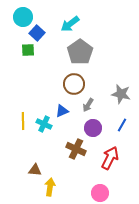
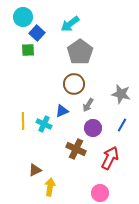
brown triangle: rotated 32 degrees counterclockwise
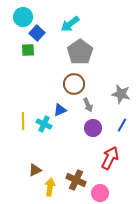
gray arrow: rotated 56 degrees counterclockwise
blue triangle: moved 2 px left, 1 px up
brown cross: moved 31 px down
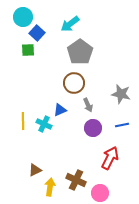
brown circle: moved 1 px up
blue line: rotated 48 degrees clockwise
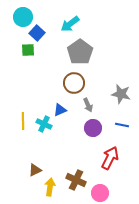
blue line: rotated 24 degrees clockwise
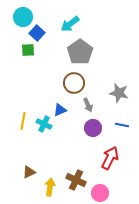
gray star: moved 2 px left, 1 px up
yellow line: rotated 12 degrees clockwise
brown triangle: moved 6 px left, 2 px down
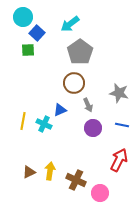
red arrow: moved 9 px right, 2 px down
yellow arrow: moved 16 px up
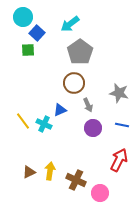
yellow line: rotated 48 degrees counterclockwise
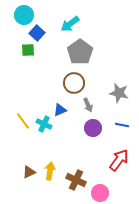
cyan circle: moved 1 px right, 2 px up
red arrow: rotated 10 degrees clockwise
